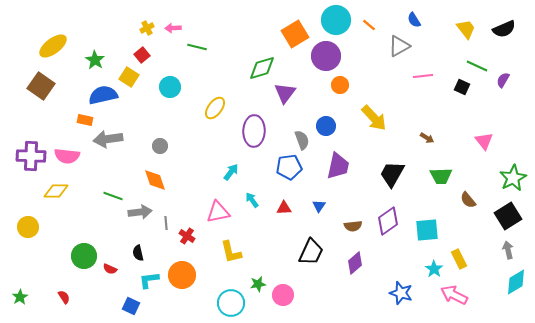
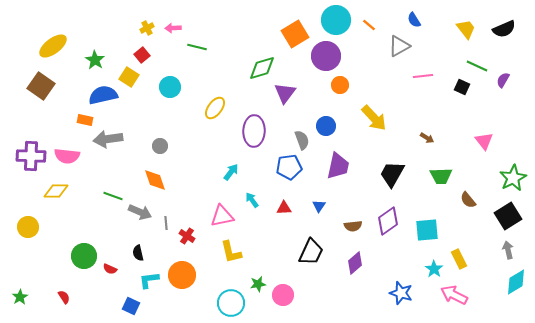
gray arrow at (140, 212): rotated 30 degrees clockwise
pink triangle at (218, 212): moved 4 px right, 4 px down
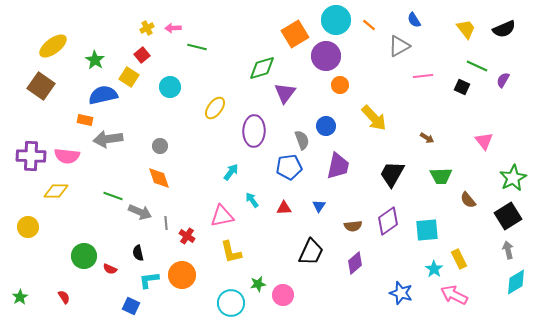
orange diamond at (155, 180): moved 4 px right, 2 px up
